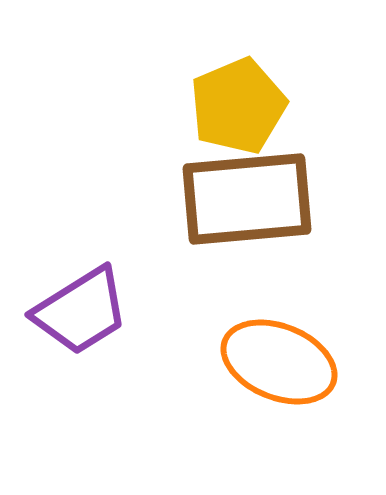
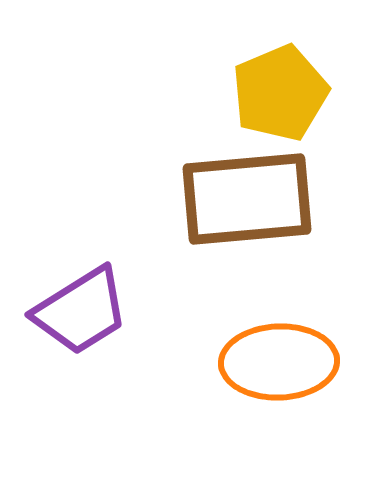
yellow pentagon: moved 42 px right, 13 px up
orange ellipse: rotated 24 degrees counterclockwise
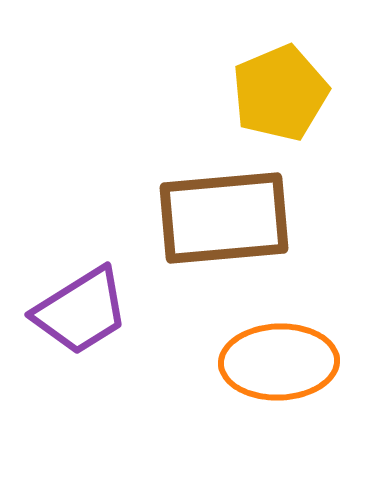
brown rectangle: moved 23 px left, 19 px down
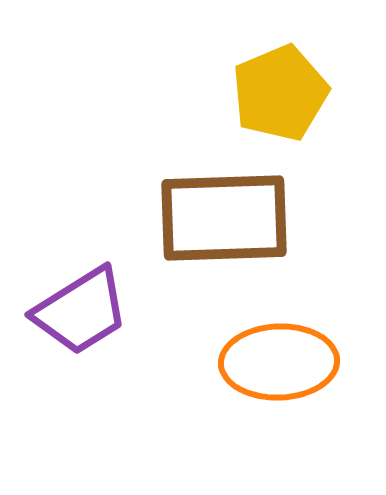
brown rectangle: rotated 3 degrees clockwise
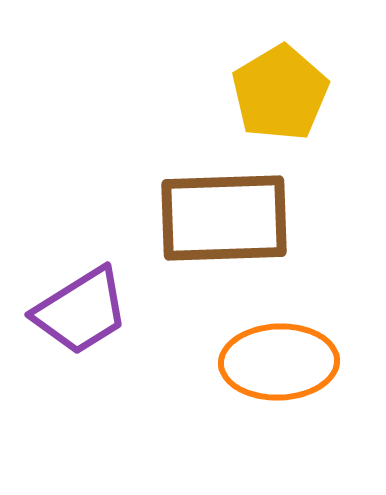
yellow pentagon: rotated 8 degrees counterclockwise
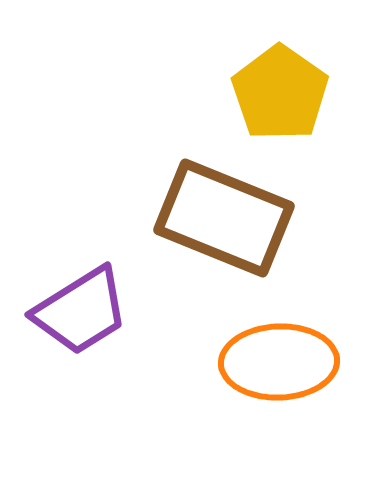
yellow pentagon: rotated 6 degrees counterclockwise
brown rectangle: rotated 24 degrees clockwise
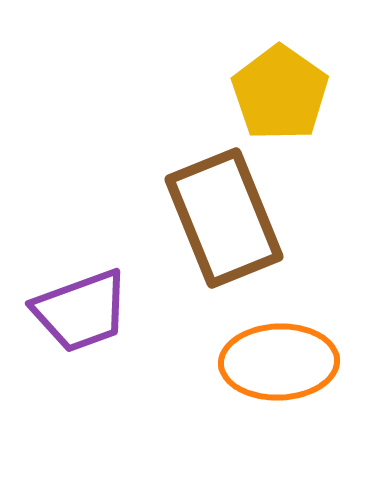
brown rectangle: rotated 46 degrees clockwise
purple trapezoid: rotated 12 degrees clockwise
